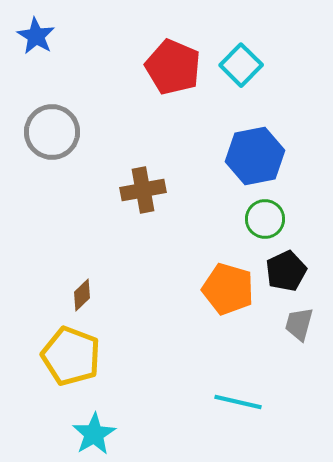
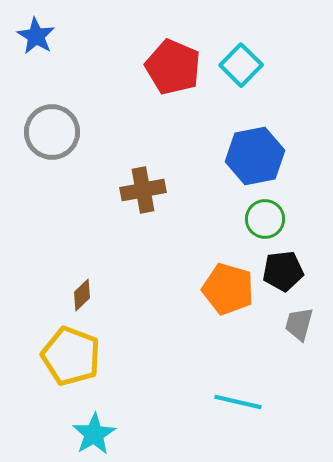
black pentagon: moved 3 px left; rotated 18 degrees clockwise
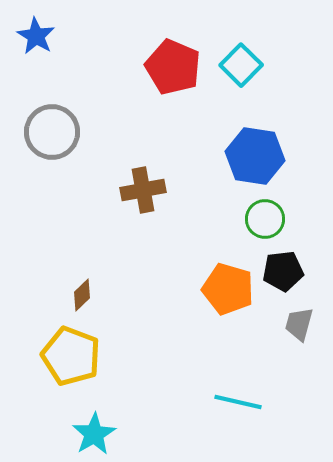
blue hexagon: rotated 20 degrees clockwise
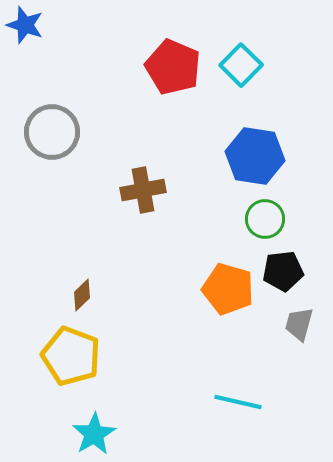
blue star: moved 11 px left, 11 px up; rotated 12 degrees counterclockwise
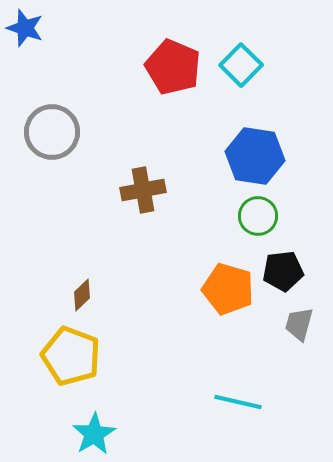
blue star: moved 3 px down
green circle: moved 7 px left, 3 px up
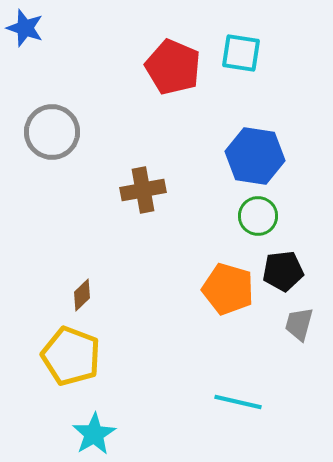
cyan square: moved 12 px up; rotated 36 degrees counterclockwise
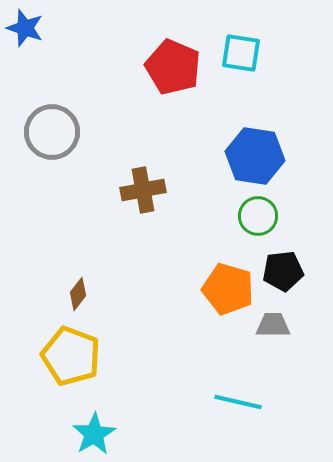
brown diamond: moved 4 px left, 1 px up; rotated 8 degrees counterclockwise
gray trapezoid: moved 26 px left, 1 px down; rotated 75 degrees clockwise
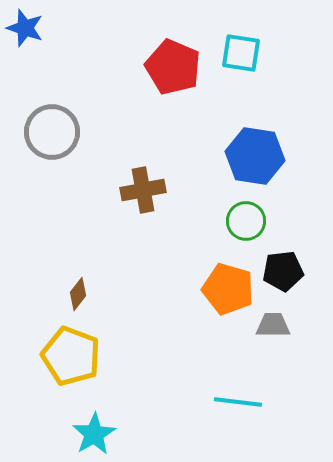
green circle: moved 12 px left, 5 px down
cyan line: rotated 6 degrees counterclockwise
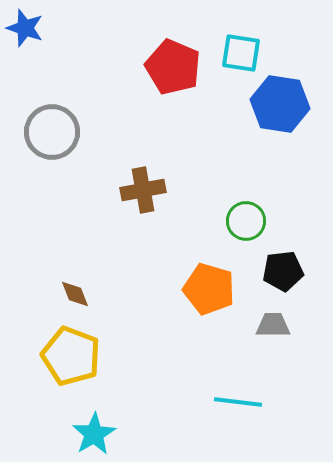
blue hexagon: moved 25 px right, 52 px up
orange pentagon: moved 19 px left
brown diamond: moved 3 px left; rotated 60 degrees counterclockwise
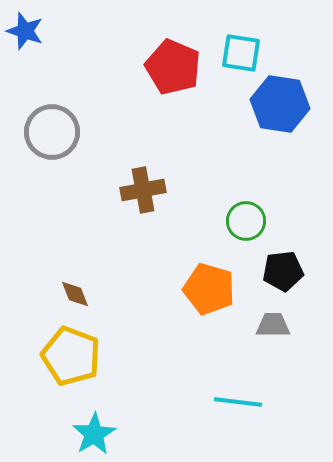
blue star: moved 3 px down
